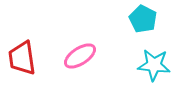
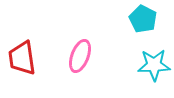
pink ellipse: rotated 36 degrees counterclockwise
cyan star: rotated 8 degrees counterclockwise
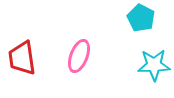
cyan pentagon: moved 2 px left, 1 px up
pink ellipse: moved 1 px left
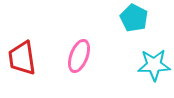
cyan pentagon: moved 7 px left
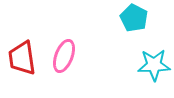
pink ellipse: moved 15 px left
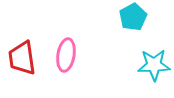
cyan pentagon: moved 1 px left, 1 px up; rotated 16 degrees clockwise
pink ellipse: moved 2 px right, 1 px up; rotated 12 degrees counterclockwise
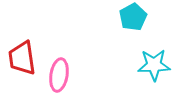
pink ellipse: moved 7 px left, 20 px down
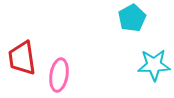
cyan pentagon: moved 1 px left, 1 px down
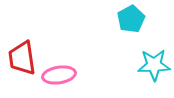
cyan pentagon: moved 1 px left, 1 px down
pink ellipse: rotated 72 degrees clockwise
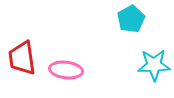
pink ellipse: moved 7 px right, 5 px up; rotated 16 degrees clockwise
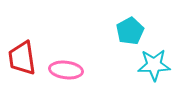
cyan pentagon: moved 1 px left, 12 px down
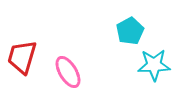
red trapezoid: moved 1 px up; rotated 24 degrees clockwise
pink ellipse: moved 2 px right, 2 px down; rotated 52 degrees clockwise
